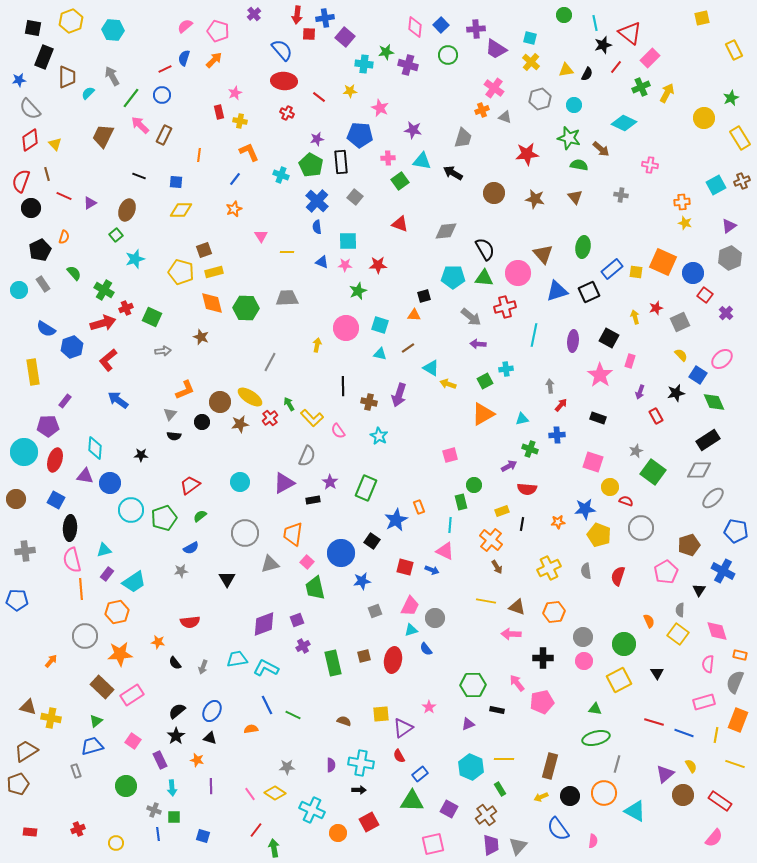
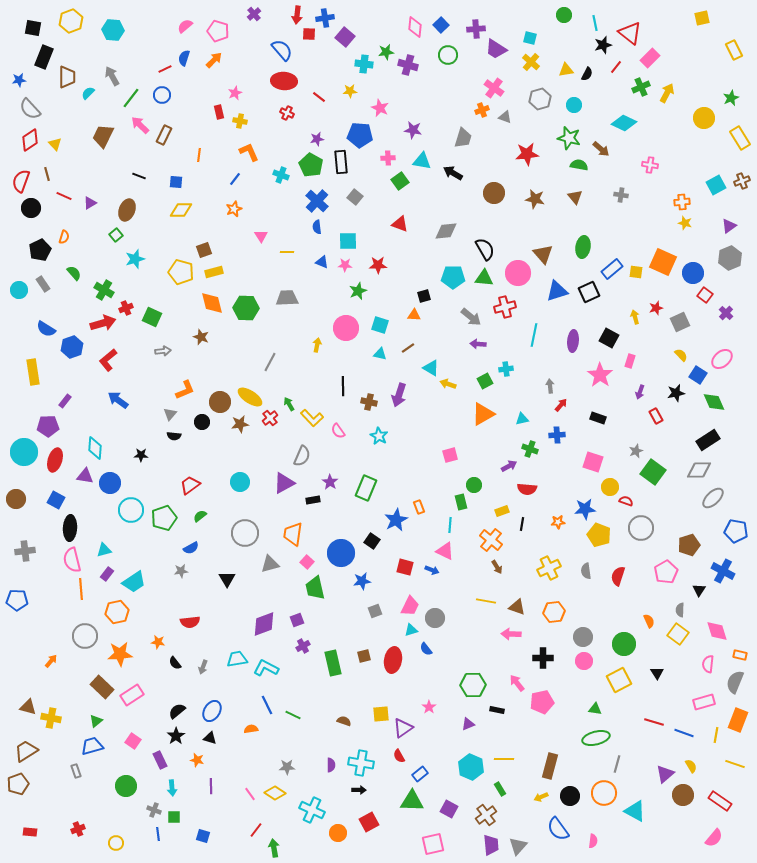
gray semicircle at (307, 456): moved 5 px left
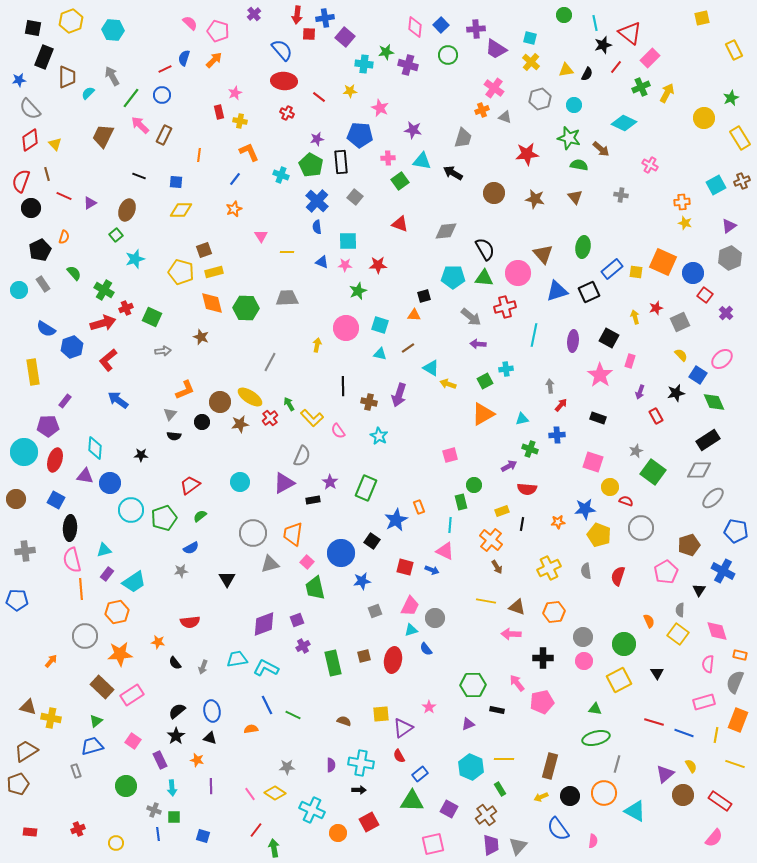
pink semicircle at (185, 26): moved 5 px right, 3 px up; rotated 84 degrees clockwise
pink cross at (650, 165): rotated 21 degrees clockwise
gray circle at (245, 533): moved 8 px right
blue ellipse at (212, 711): rotated 40 degrees counterclockwise
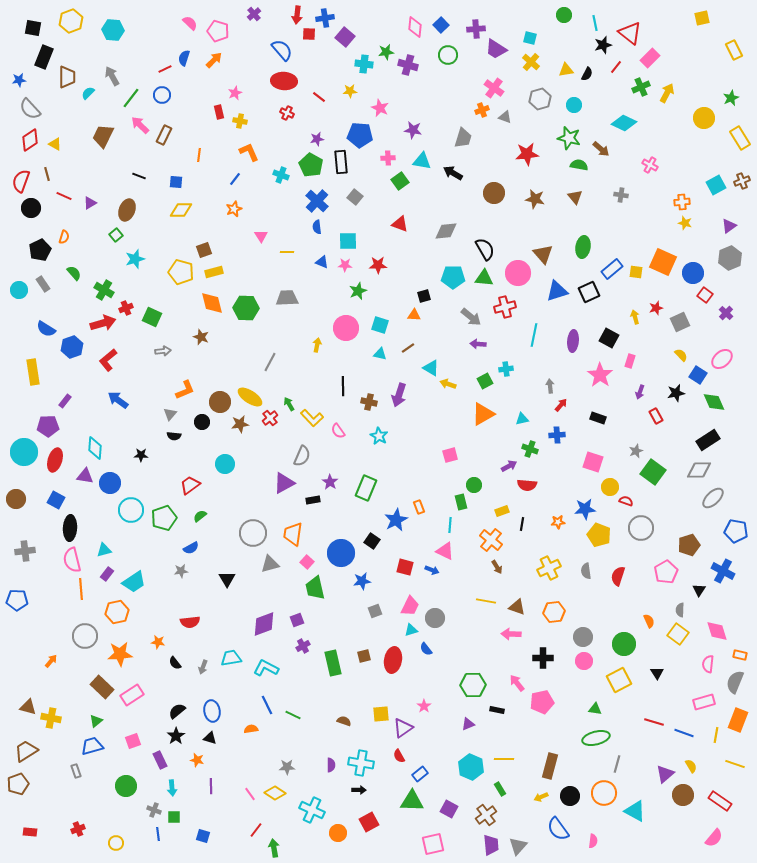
yellow triangle at (55, 144): rotated 16 degrees counterclockwise
cyan circle at (240, 482): moved 15 px left, 18 px up
red semicircle at (527, 489): moved 4 px up
cyan trapezoid at (237, 659): moved 6 px left, 1 px up
pink star at (429, 707): moved 5 px left, 1 px up
pink square at (133, 741): rotated 35 degrees clockwise
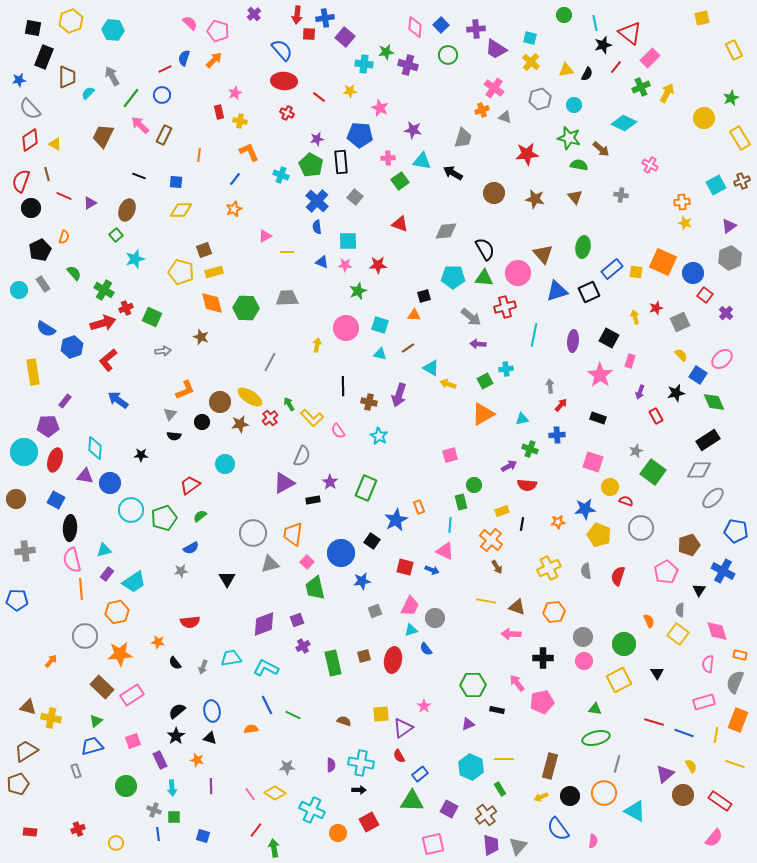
pink triangle at (261, 236): moved 4 px right; rotated 32 degrees clockwise
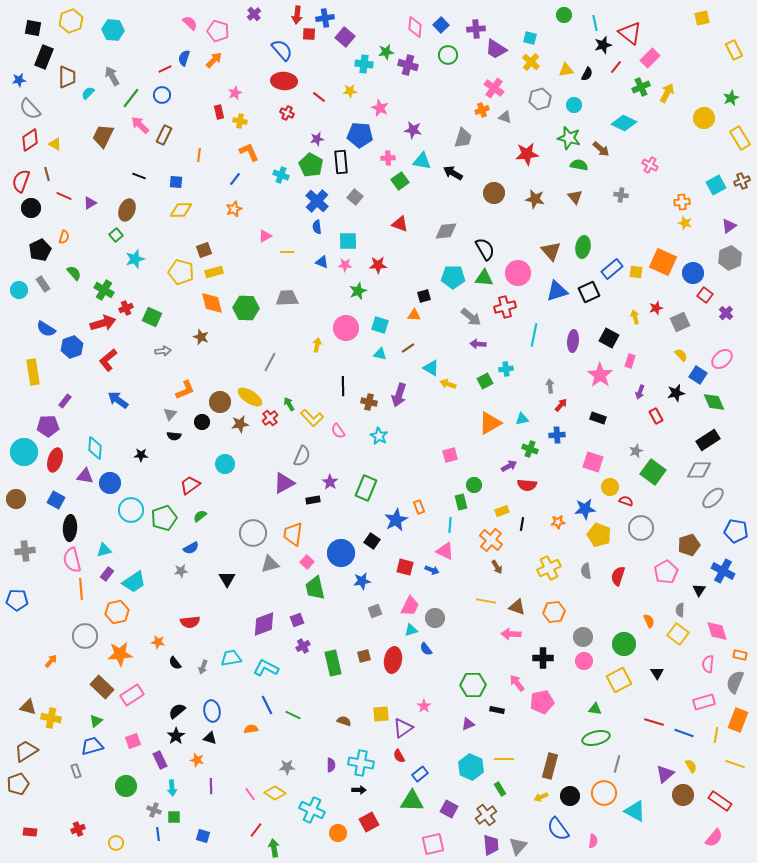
brown triangle at (543, 254): moved 8 px right, 3 px up
orange triangle at (483, 414): moved 7 px right, 9 px down
